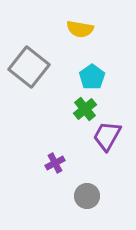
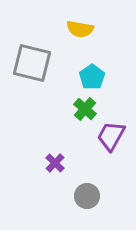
gray square: moved 3 px right, 4 px up; rotated 24 degrees counterclockwise
green cross: rotated 10 degrees counterclockwise
purple trapezoid: moved 4 px right
purple cross: rotated 18 degrees counterclockwise
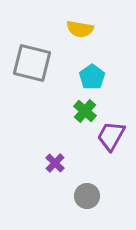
green cross: moved 2 px down
